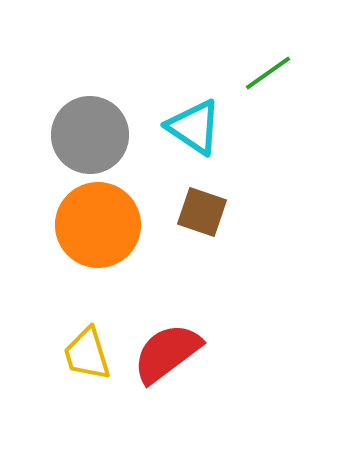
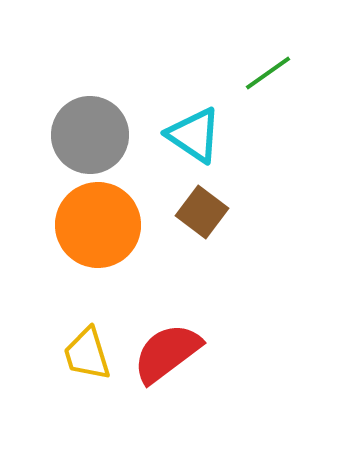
cyan triangle: moved 8 px down
brown square: rotated 18 degrees clockwise
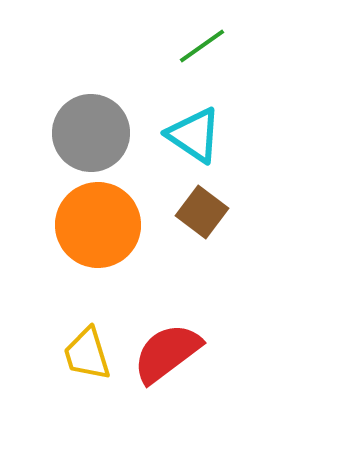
green line: moved 66 px left, 27 px up
gray circle: moved 1 px right, 2 px up
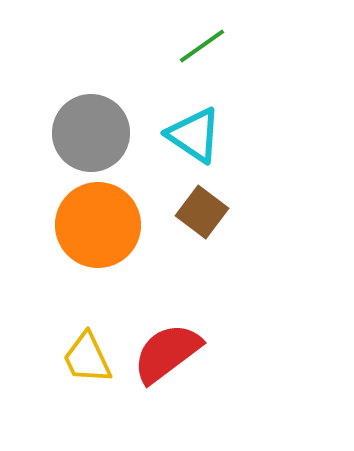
yellow trapezoid: moved 4 px down; rotated 8 degrees counterclockwise
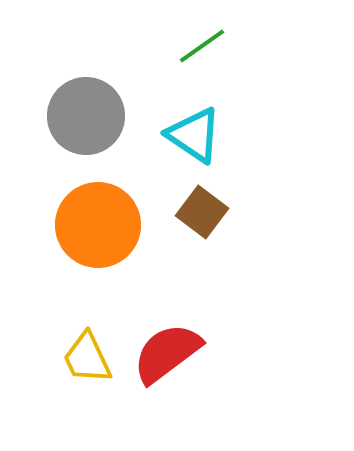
gray circle: moved 5 px left, 17 px up
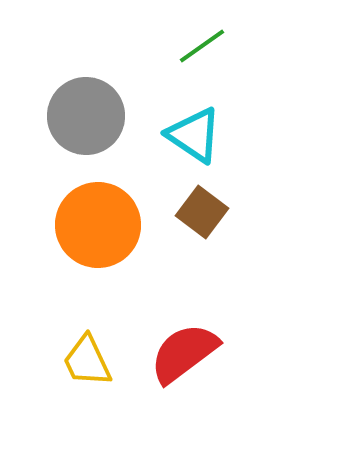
red semicircle: moved 17 px right
yellow trapezoid: moved 3 px down
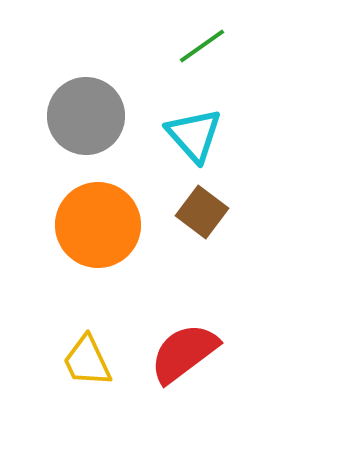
cyan triangle: rotated 14 degrees clockwise
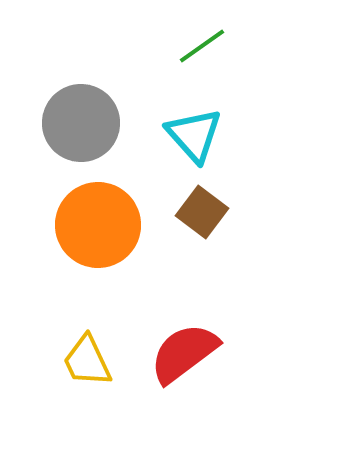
gray circle: moved 5 px left, 7 px down
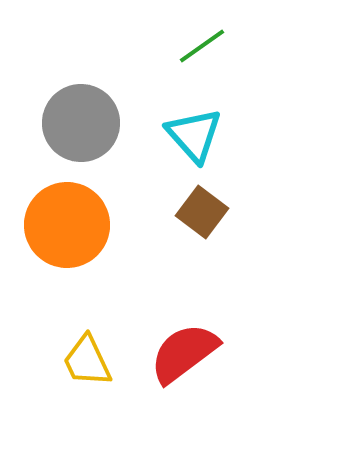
orange circle: moved 31 px left
